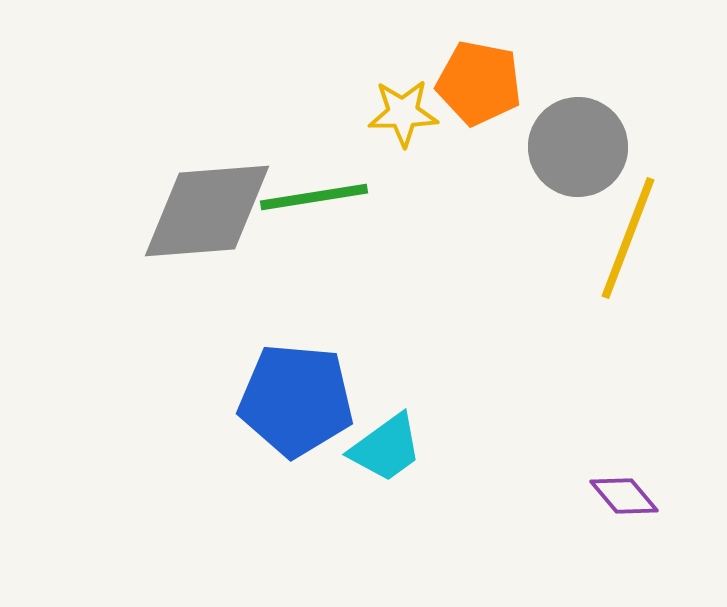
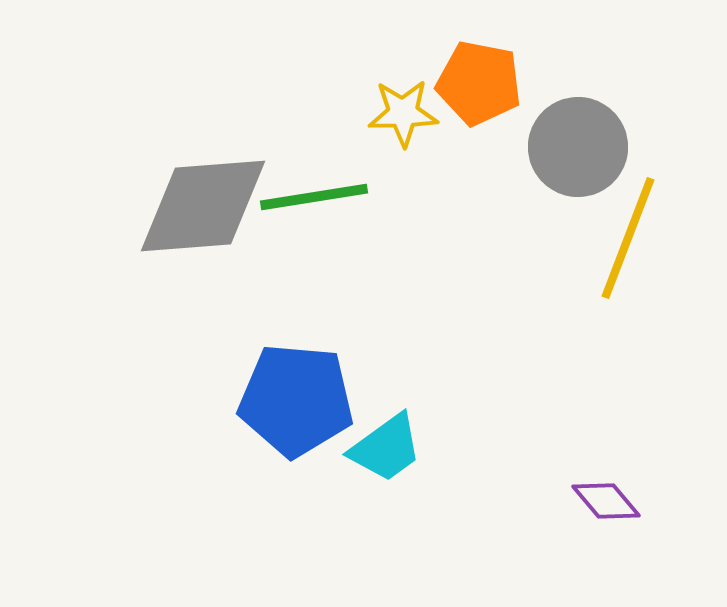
gray diamond: moved 4 px left, 5 px up
purple diamond: moved 18 px left, 5 px down
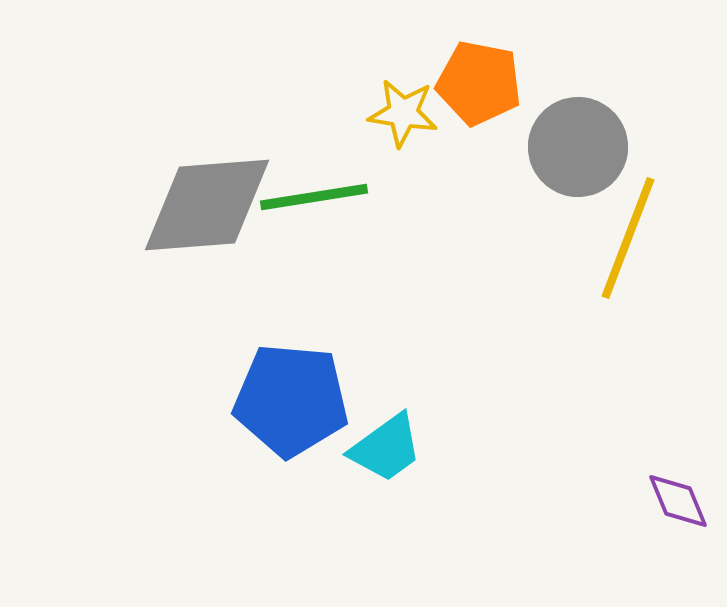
yellow star: rotated 10 degrees clockwise
gray diamond: moved 4 px right, 1 px up
blue pentagon: moved 5 px left
purple diamond: moved 72 px right; rotated 18 degrees clockwise
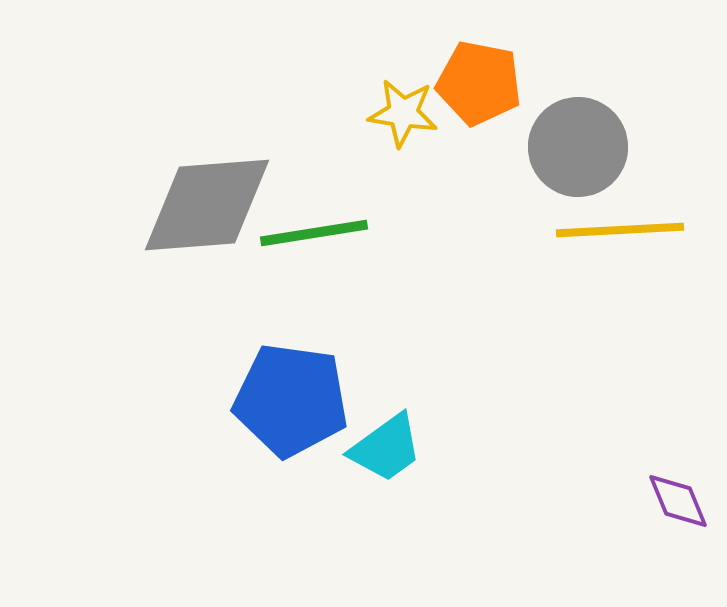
green line: moved 36 px down
yellow line: moved 8 px left, 8 px up; rotated 66 degrees clockwise
blue pentagon: rotated 3 degrees clockwise
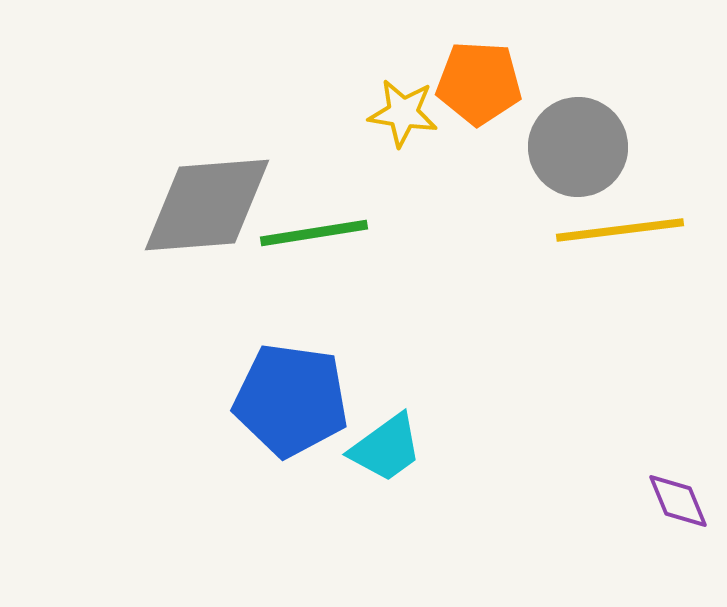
orange pentagon: rotated 8 degrees counterclockwise
yellow line: rotated 4 degrees counterclockwise
